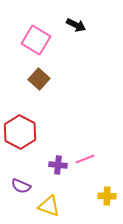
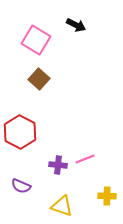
yellow triangle: moved 13 px right
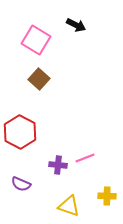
pink line: moved 1 px up
purple semicircle: moved 2 px up
yellow triangle: moved 7 px right
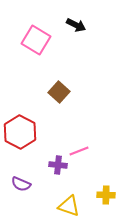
brown square: moved 20 px right, 13 px down
pink line: moved 6 px left, 7 px up
yellow cross: moved 1 px left, 1 px up
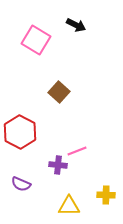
pink line: moved 2 px left
yellow triangle: rotated 20 degrees counterclockwise
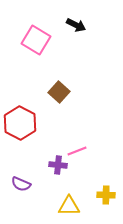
red hexagon: moved 9 px up
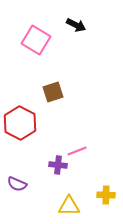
brown square: moved 6 px left; rotated 30 degrees clockwise
purple semicircle: moved 4 px left
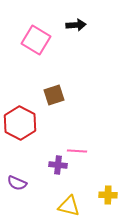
black arrow: rotated 30 degrees counterclockwise
brown square: moved 1 px right, 3 px down
pink line: rotated 24 degrees clockwise
purple semicircle: moved 1 px up
yellow cross: moved 2 px right
yellow triangle: rotated 15 degrees clockwise
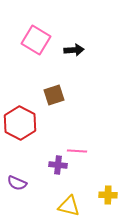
black arrow: moved 2 px left, 25 px down
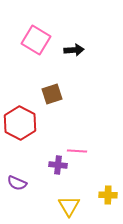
brown square: moved 2 px left, 1 px up
yellow triangle: rotated 45 degrees clockwise
